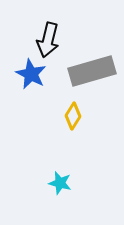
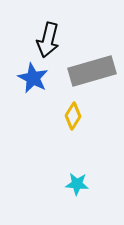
blue star: moved 2 px right, 4 px down
cyan star: moved 17 px right, 1 px down; rotated 10 degrees counterclockwise
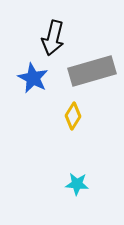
black arrow: moved 5 px right, 2 px up
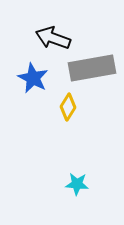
black arrow: rotated 96 degrees clockwise
gray rectangle: moved 3 px up; rotated 6 degrees clockwise
yellow diamond: moved 5 px left, 9 px up
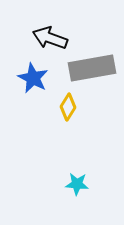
black arrow: moved 3 px left
